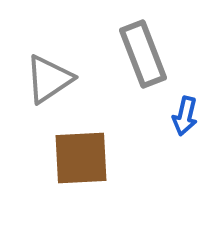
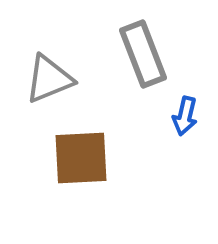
gray triangle: rotated 12 degrees clockwise
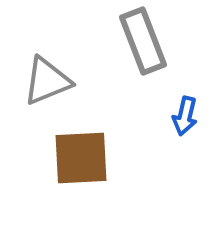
gray rectangle: moved 13 px up
gray triangle: moved 2 px left, 2 px down
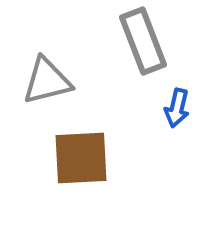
gray triangle: rotated 8 degrees clockwise
blue arrow: moved 8 px left, 8 px up
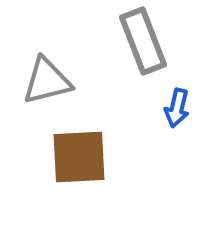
brown square: moved 2 px left, 1 px up
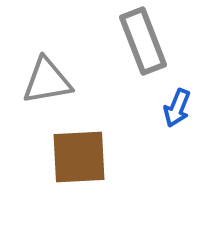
gray triangle: rotated 4 degrees clockwise
blue arrow: rotated 9 degrees clockwise
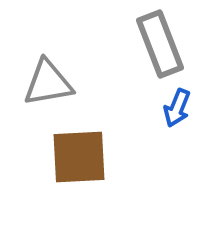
gray rectangle: moved 17 px right, 3 px down
gray triangle: moved 1 px right, 2 px down
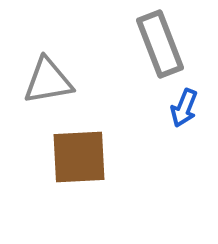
gray triangle: moved 2 px up
blue arrow: moved 7 px right
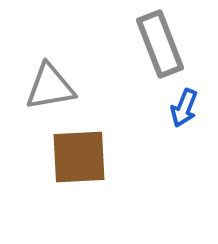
gray triangle: moved 2 px right, 6 px down
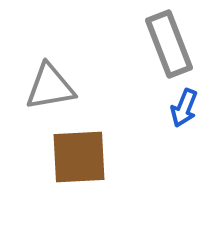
gray rectangle: moved 9 px right
